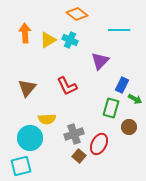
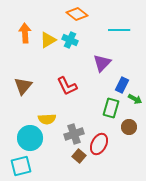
purple triangle: moved 2 px right, 2 px down
brown triangle: moved 4 px left, 2 px up
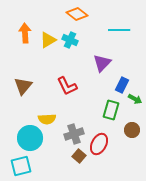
green rectangle: moved 2 px down
brown circle: moved 3 px right, 3 px down
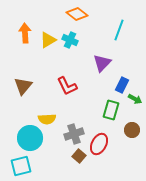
cyan line: rotated 70 degrees counterclockwise
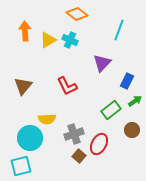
orange arrow: moved 2 px up
blue rectangle: moved 5 px right, 4 px up
green arrow: moved 2 px down; rotated 64 degrees counterclockwise
green rectangle: rotated 36 degrees clockwise
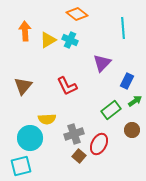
cyan line: moved 4 px right, 2 px up; rotated 25 degrees counterclockwise
